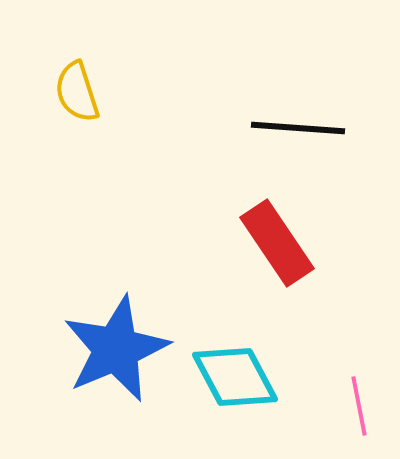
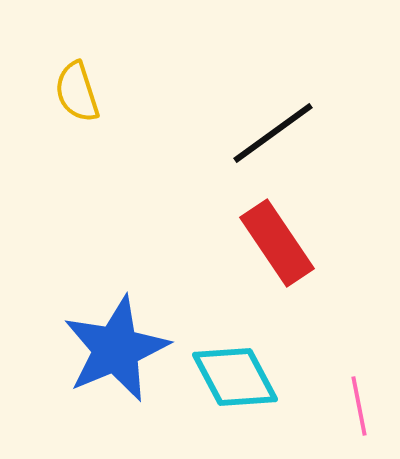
black line: moved 25 px left, 5 px down; rotated 40 degrees counterclockwise
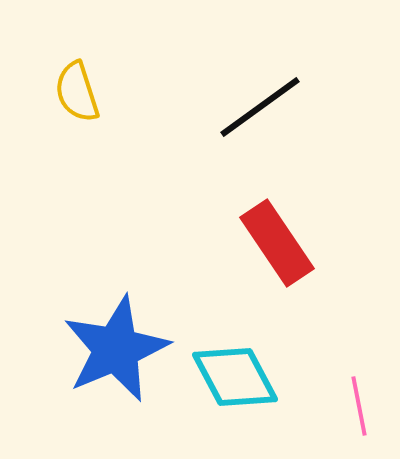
black line: moved 13 px left, 26 px up
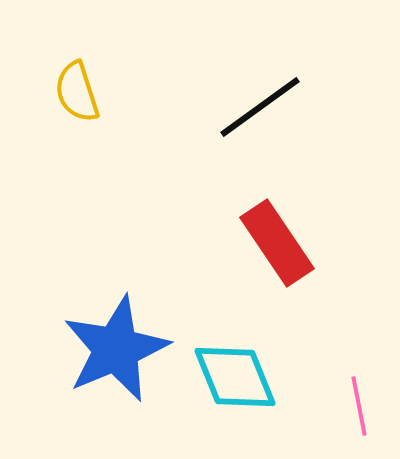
cyan diamond: rotated 6 degrees clockwise
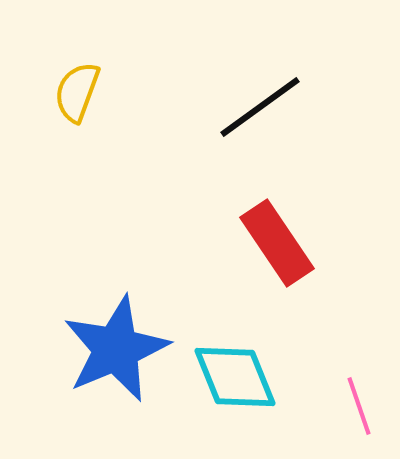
yellow semicircle: rotated 38 degrees clockwise
pink line: rotated 8 degrees counterclockwise
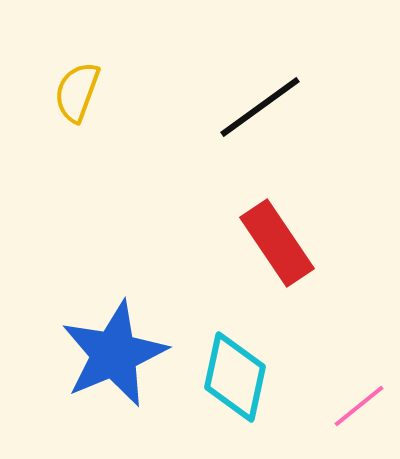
blue star: moved 2 px left, 5 px down
cyan diamond: rotated 34 degrees clockwise
pink line: rotated 70 degrees clockwise
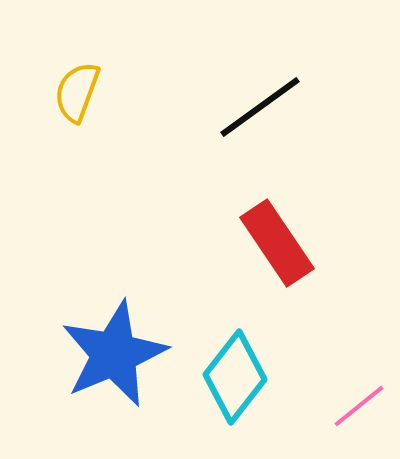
cyan diamond: rotated 26 degrees clockwise
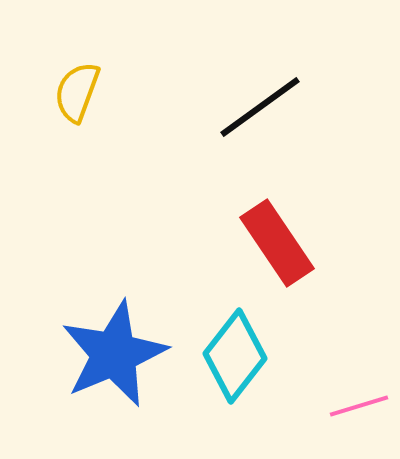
cyan diamond: moved 21 px up
pink line: rotated 22 degrees clockwise
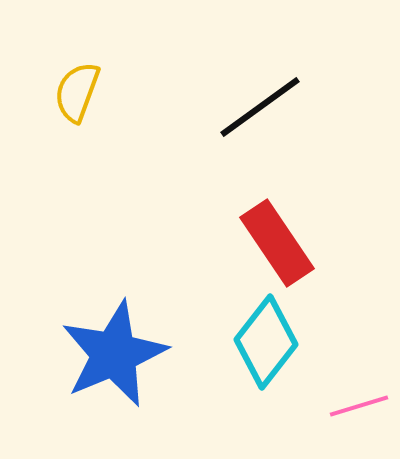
cyan diamond: moved 31 px right, 14 px up
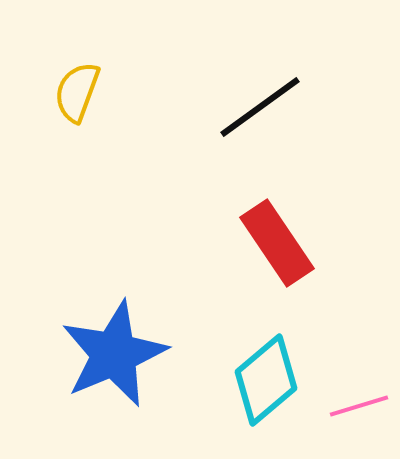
cyan diamond: moved 38 px down; rotated 12 degrees clockwise
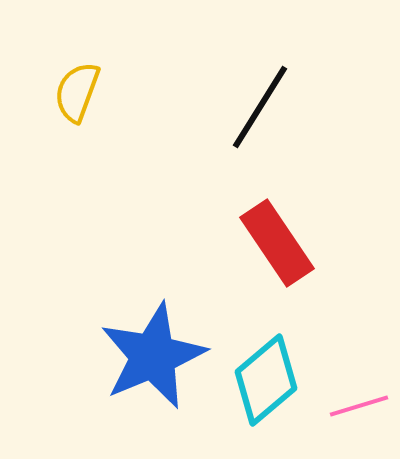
black line: rotated 22 degrees counterclockwise
blue star: moved 39 px right, 2 px down
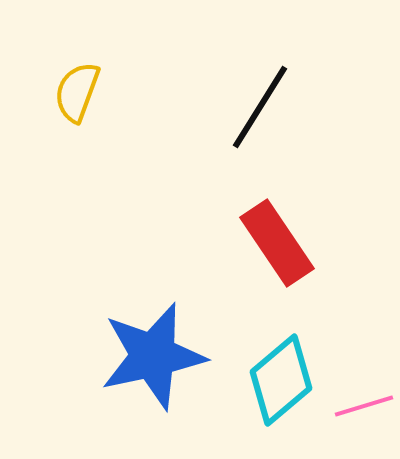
blue star: rotated 11 degrees clockwise
cyan diamond: moved 15 px right
pink line: moved 5 px right
